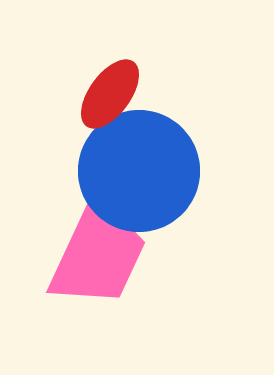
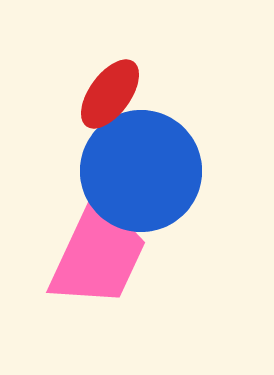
blue circle: moved 2 px right
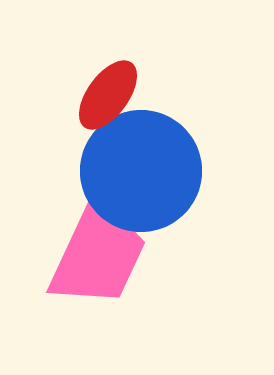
red ellipse: moved 2 px left, 1 px down
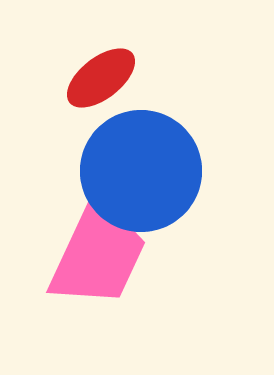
red ellipse: moved 7 px left, 17 px up; rotated 16 degrees clockwise
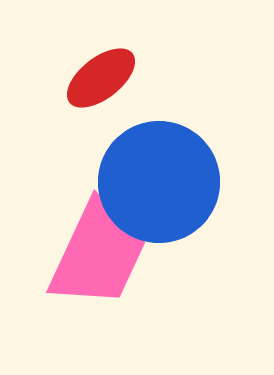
blue circle: moved 18 px right, 11 px down
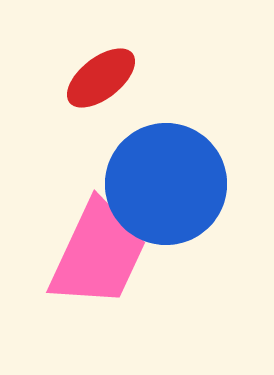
blue circle: moved 7 px right, 2 px down
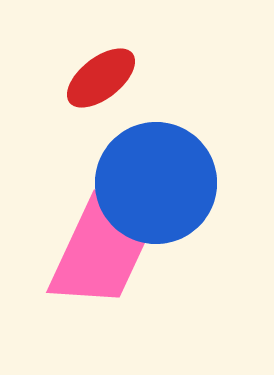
blue circle: moved 10 px left, 1 px up
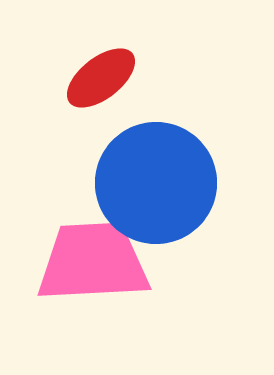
pink trapezoid: moved 5 px left, 8 px down; rotated 118 degrees counterclockwise
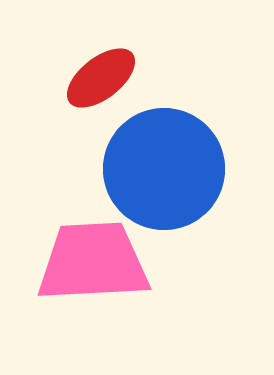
blue circle: moved 8 px right, 14 px up
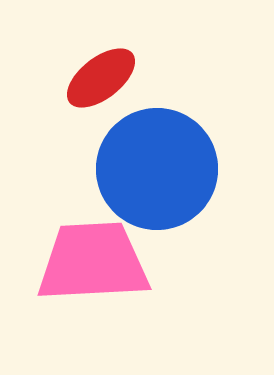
blue circle: moved 7 px left
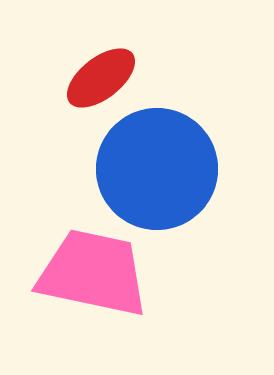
pink trapezoid: moved 11 px down; rotated 15 degrees clockwise
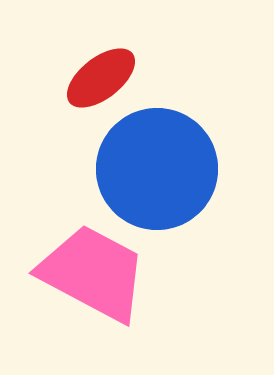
pink trapezoid: rotated 16 degrees clockwise
